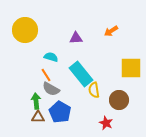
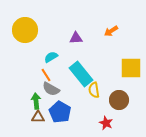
cyan semicircle: rotated 48 degrees counterclockwise
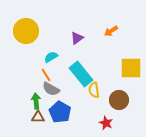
yellow circle: moved 1 px right, 1 px down
purple triangle: moved 1 px right; rotated 32 degrees counterclockwise
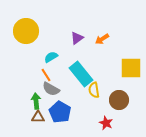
orange arrow: moved 9 px left, 8 px down
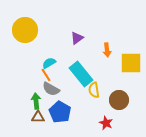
yellow circle: moved 1 px left, 1 px up
orange arrow: moved 5 px right, 11 px down; rotated 64 degrees counterclockwise
cyan semicircle: moved 2 px left, 6 px down
yellow square: moved 5 px up
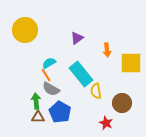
yellow semicircle: moved 2 px right, 1 px down
brown circle: moved 3 px right, 3 px down
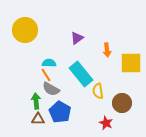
cyan semicircle: rotated 32 degrees clockwise
yellow semicircle: moved 2 px right
brown triangle: moved 2 px down
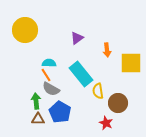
brown circle: moved 4 px left
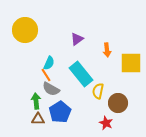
purple triangle: moved 1 px down
cyan semicircle: rotated 112 degrees clockwise
yellow semicircle: rotated 21 degrees clockwise
blue pentagon: rotated 10 degrees clockwise
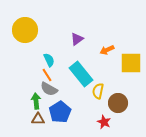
orange arrow: rotated 72 degrees clockwise
cyan semicircle: moved 3 px up; rotated 48 degrees counterclockwise
orange line: moved 1 px right
gray semicircle: moved 2 px left
red star: moved 2 px left, 1 px up
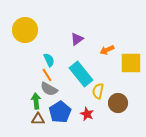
red star: moved 17 px left, 8 px up
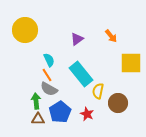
orange arrow: moved 4 px right, 14 px up; rotated 104 degrees counterclockwise
